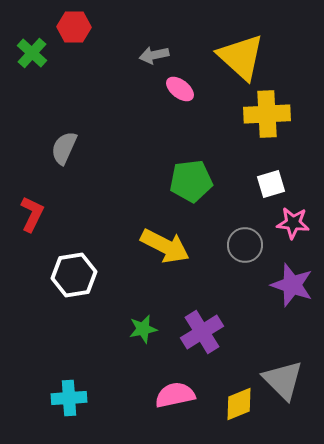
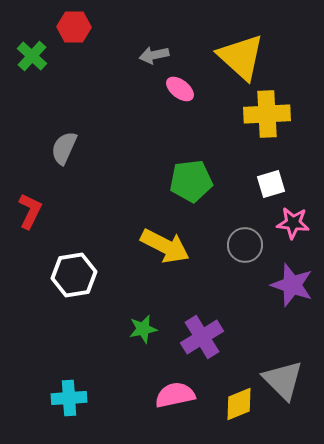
green cross: moved 3 px down
red L-shape: moved 2 px left, 3 px up
purple cross: moved 5 px down
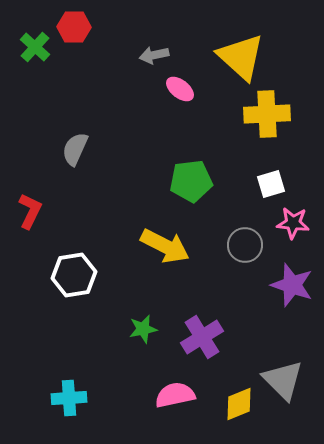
green cross: moved 3 px right, 9 px up
gray semicircle: moved 11 px right, 1 px down
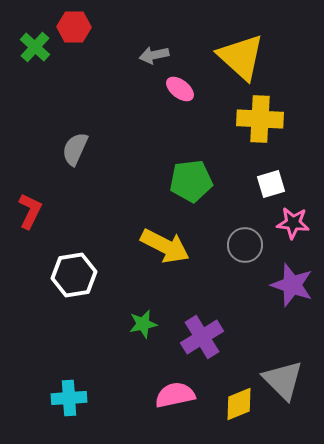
yellow cross: moved 7 px left, 5 px down; rotated 6 degrees clockwise
green star: moved 5 px up
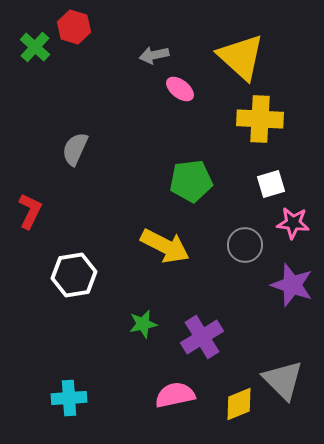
red hexagon: rotated 16 degrees clockwise
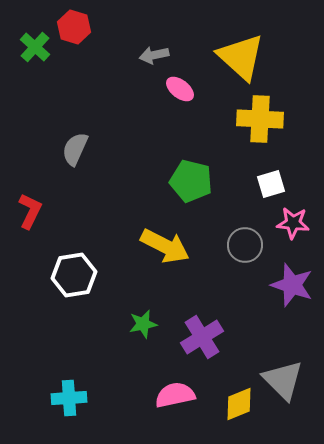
green pentagon: rotated 21 degrees clockwise
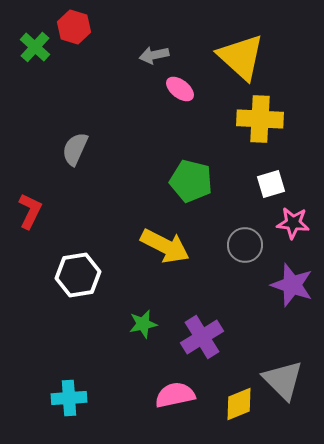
white hexagon: moved 4 px right
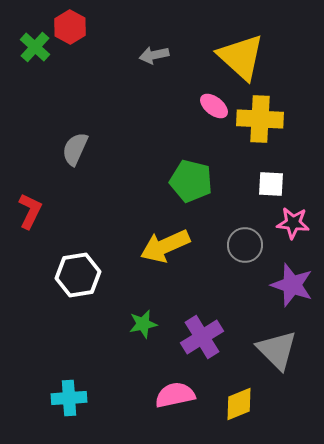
red hexagon: moved 4 px left; rotated 12 degrees clockwise
pink ellipse: moved 34 px right, 17 px down
white square: rotated 20 degrees clockwise
yellow arrow: rotated 129 degrees clockwise
gray triangle: moved 6 px left, 30 px up
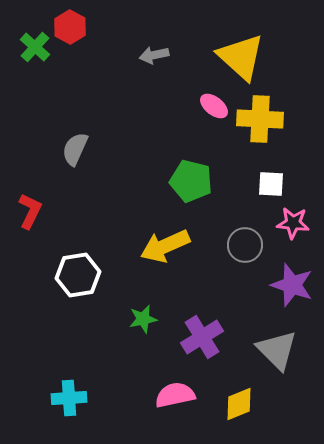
green star: moved 5 px up
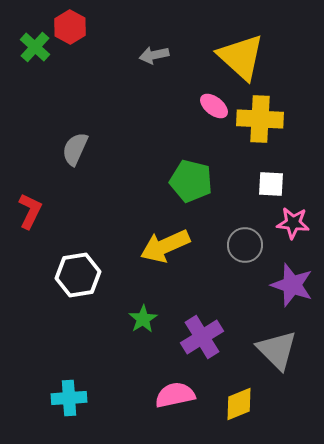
green star: rotated 20 degrees counterclockwise
